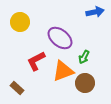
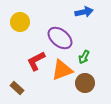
blue arrow: moved 11 px left
orange triangle: moved 1 px left, 1 px up
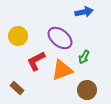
yellow circle: moved 2 px left, 14 px down
brown circle: moved 2 px right, 7 px down
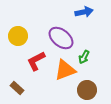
purple ellipse: moved 1 px right
orange triangle: moved 3 px right
